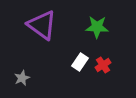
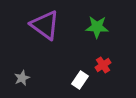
purple triangle: moved 3 px right
white rectangle: moved 18 px down
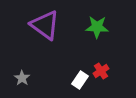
red cross: moved 2 px left, 6 px down
gray star: rotated 14 degrees counterclockwise
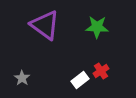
white rectangle: rotated 18 degrees clockwise
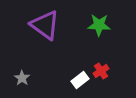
green star: moved 2 px right, 2 px up
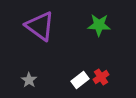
purple triangle: moved 5 px left, 1 px down
red cross: moved 6 px down
gray star: moved 7 px right, 2 px down
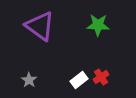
green star: moved 1 px left
white rectangle: moved 1 px left
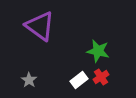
green star: moved 26 px down; rotated 10 degrees clockwise
